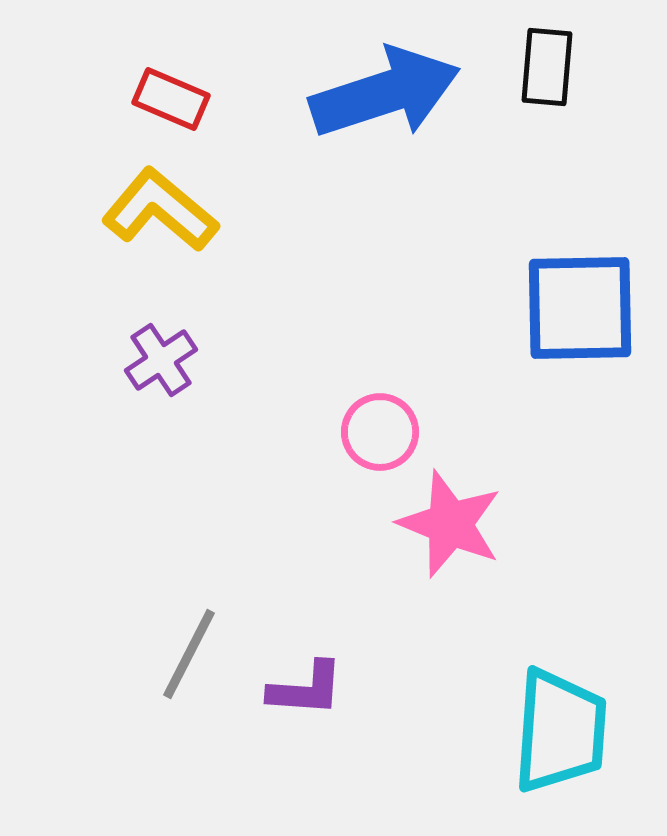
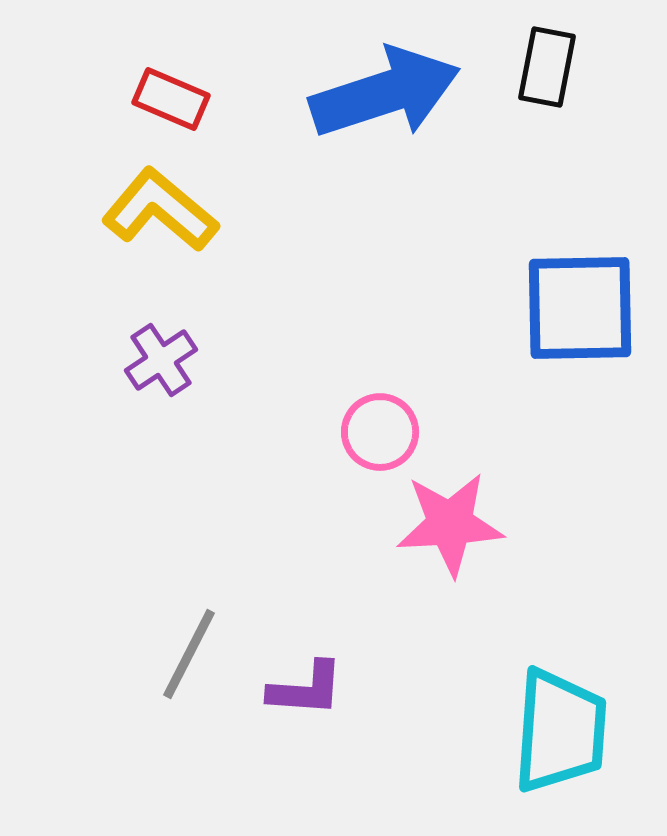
black rectangle: rotated 6 degrees clockwise
pink star: rotated 25 degrees counterclockwise
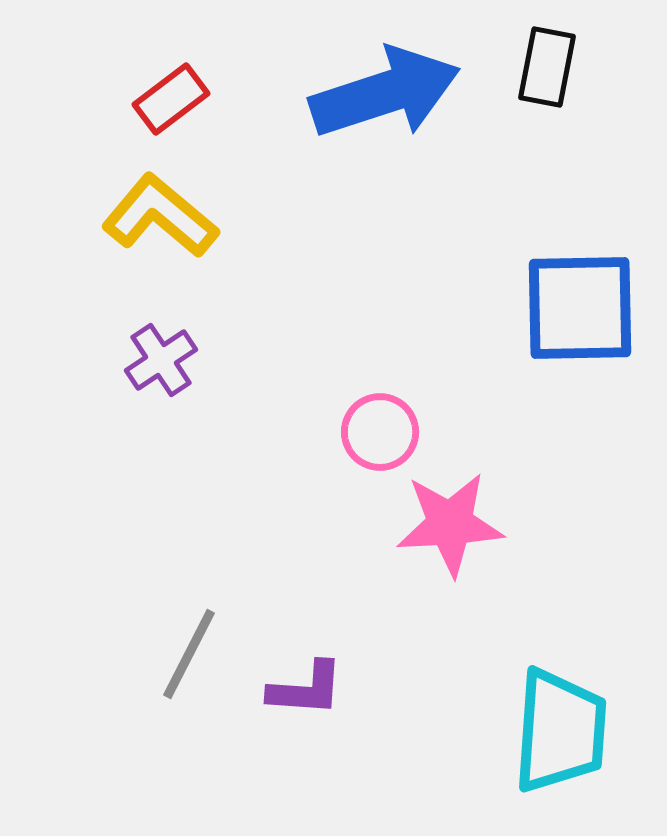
red rectangle: rotated 60 degrees counterclockwise
yellow L-shape: moved 6 px down
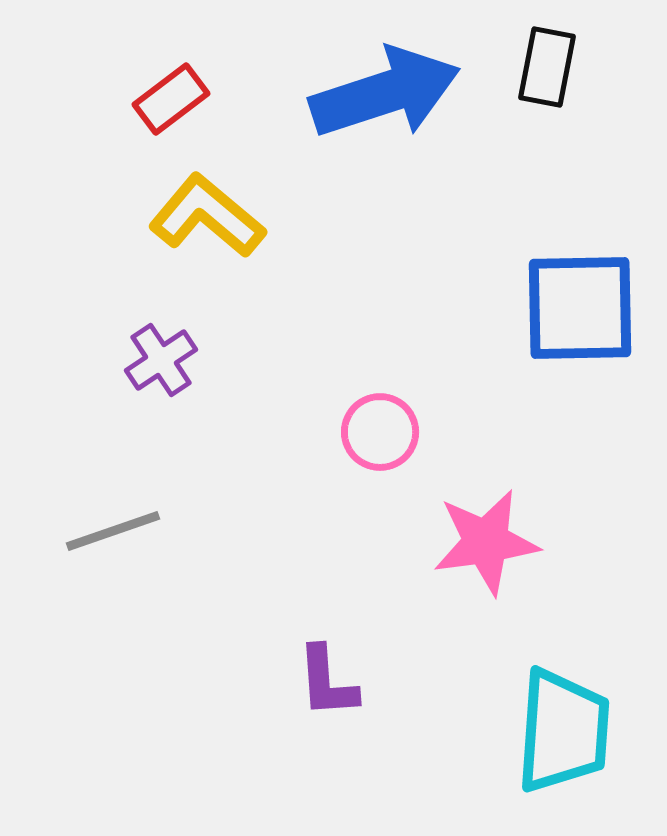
yellow L-shape: moved 47 px right
pink star: moved 36 px right, 18 px down; rotated 5 degrees counterclockwise
gray line: moved 76 px left, 123 px up; rotated 44 degrees clockwise
purple L-shape: moved 21 px right, 7 px up; rotated 82 degrees clockwise
cyan trapezoid: moved 3 px right
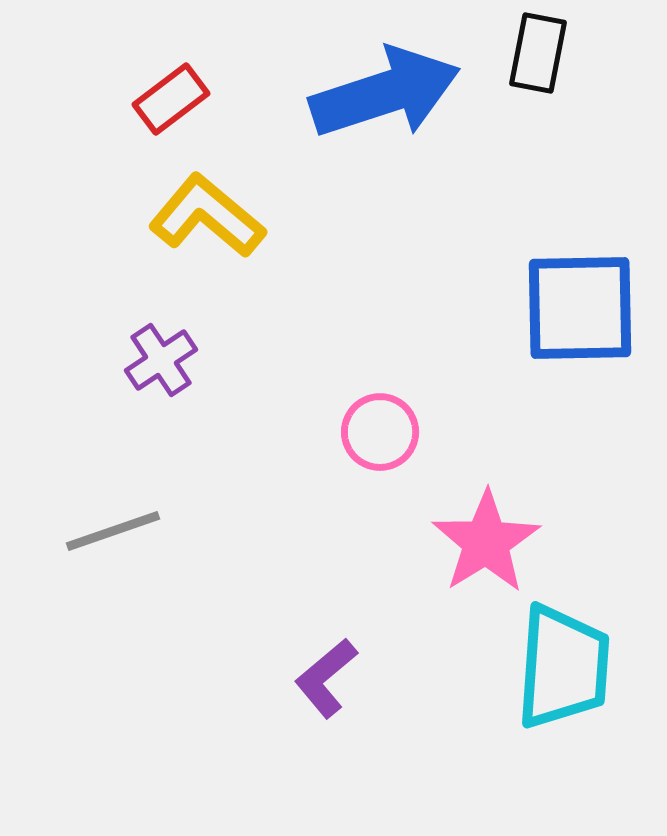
black rectangle: moved 9 px left, 14 px up
pink star: rotated 24 degrees counterclockwise
purple L-shape: moved 1 px left, 4 px up; rotated 54 degrees clockwise
cyan trapezoid: moved 64 px up
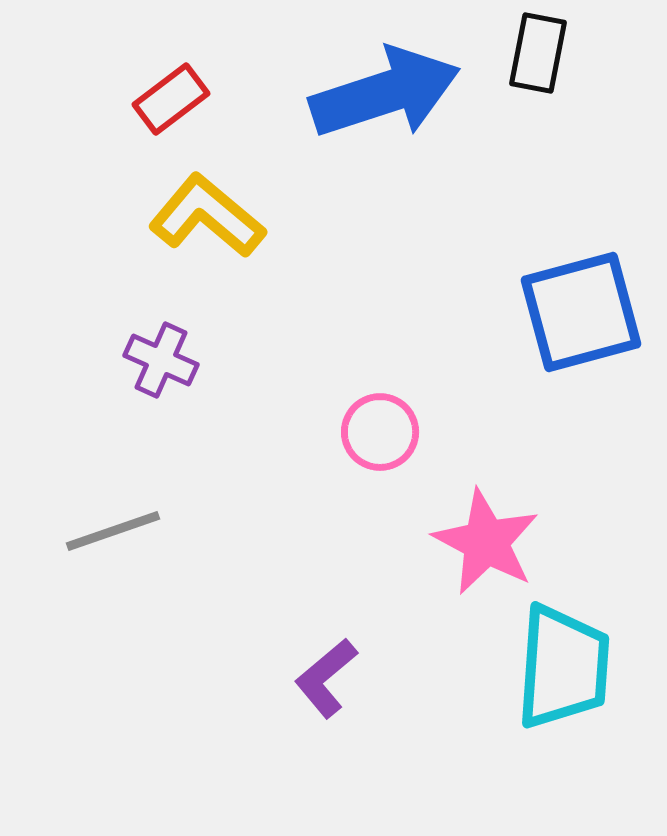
blue square: moved 1 px right, 4 px down; rotated 14 degrees counterclockwise
purple cross: rotated 32 degrees counterclockwise
pink star: rotated 12 degrees counterclockwise
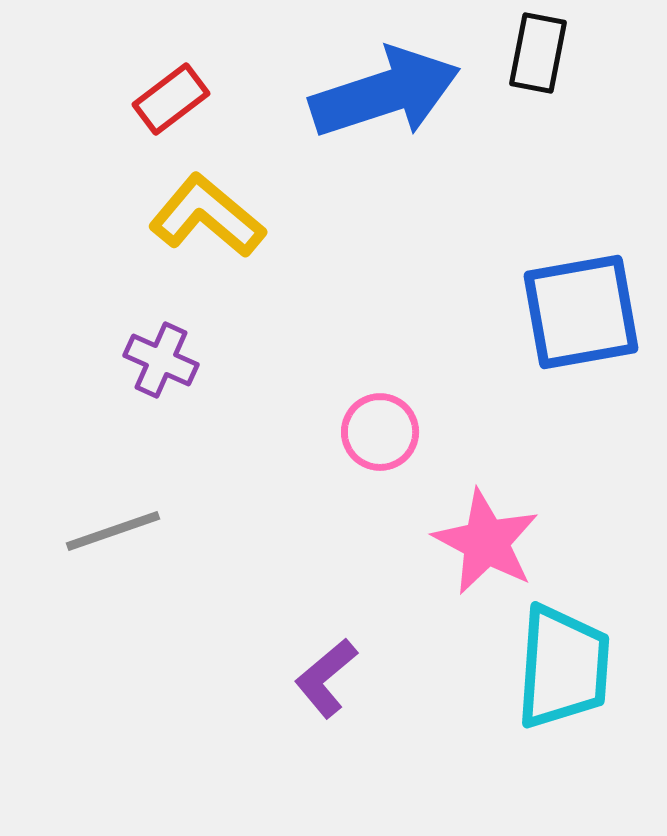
blue square: rotated 5 degrees clockwise
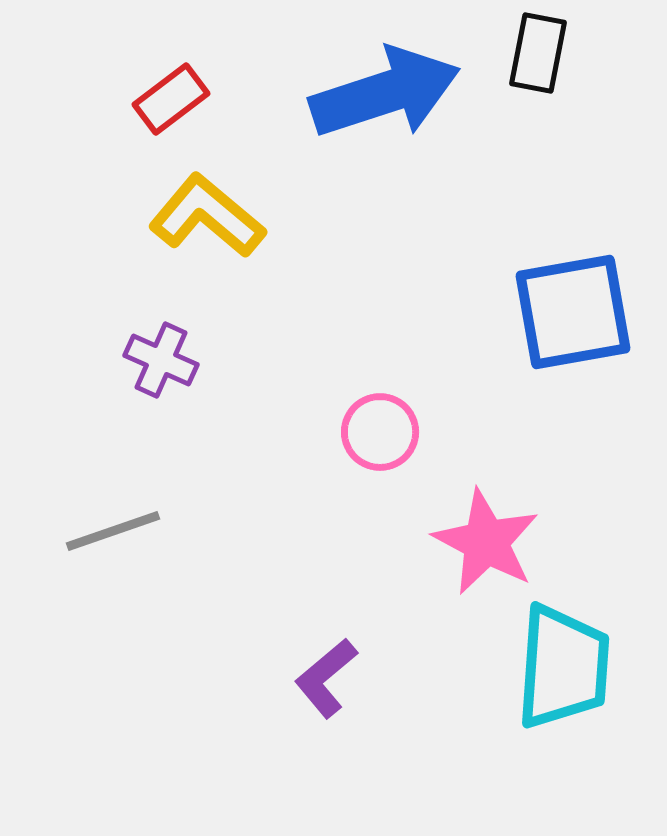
blue square: moved 8 px left
